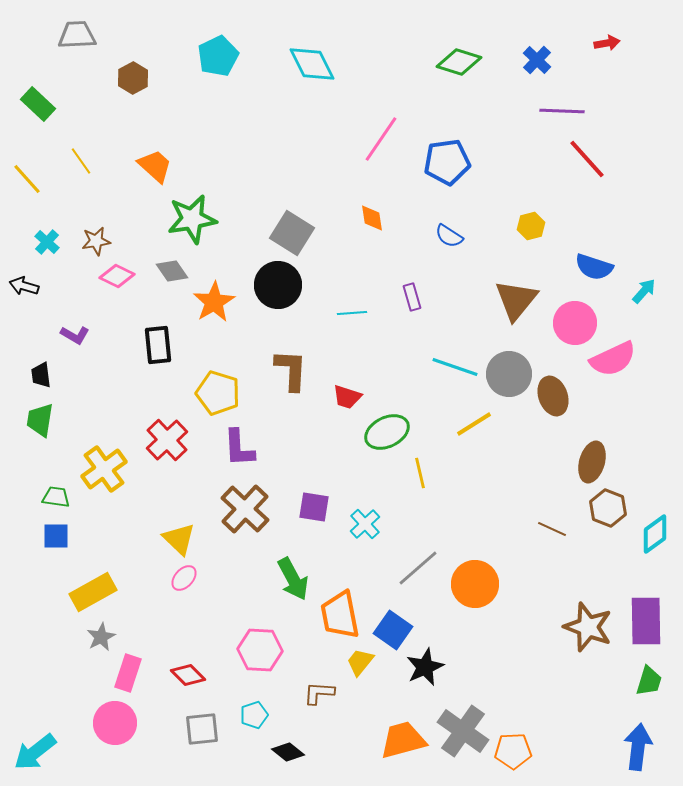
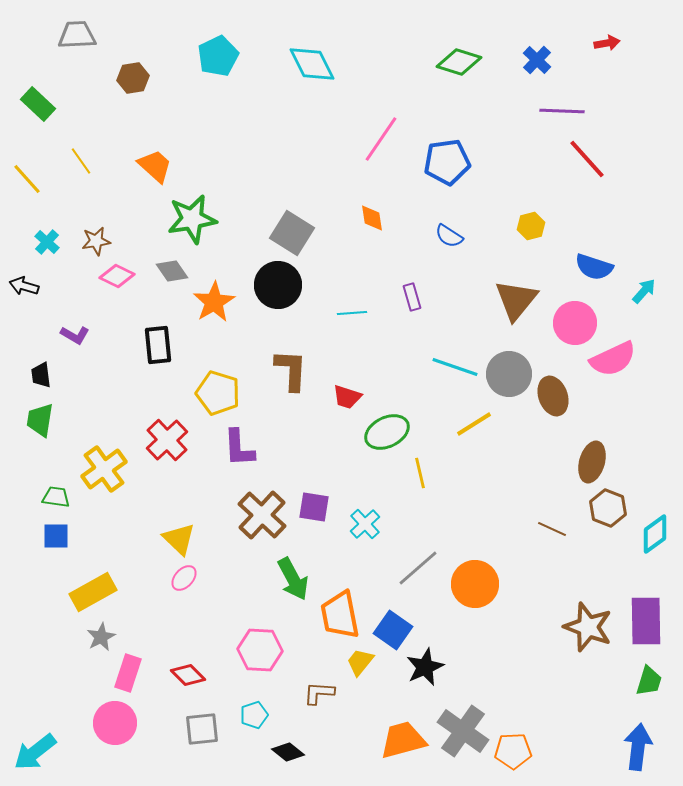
brown hexagon at (133, 78): rotated 20 degrees clockwise
brown cross at (245, 509): moved 17 px right, 6 px down
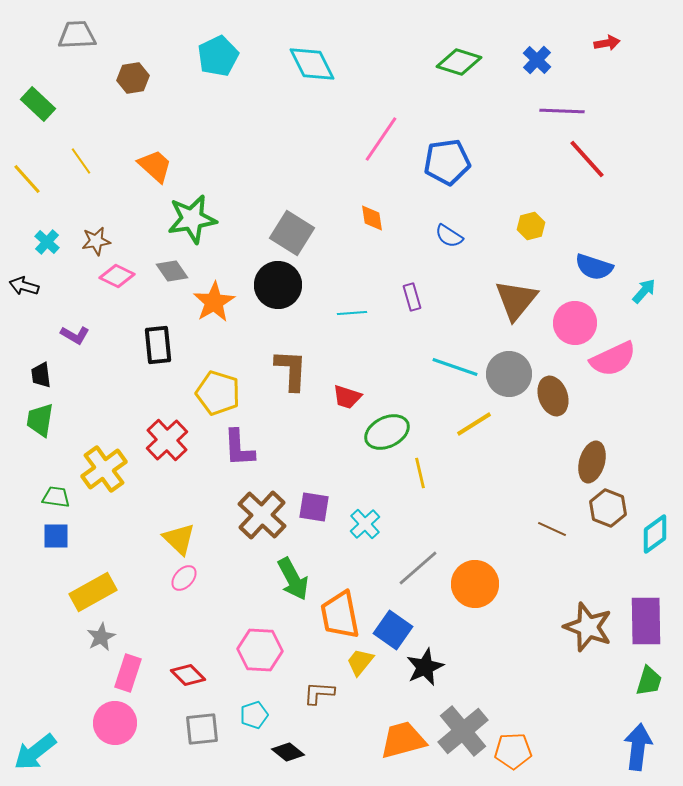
gray cross at (463, 731): rotated 15 degrees clockwise
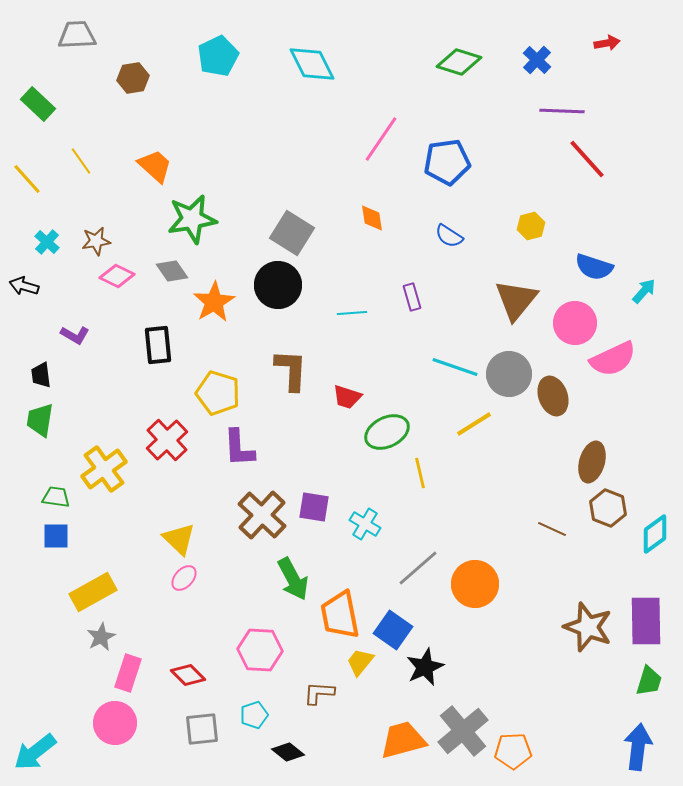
cyan cross at (365, 524): rotated 16 degrees counterclockwise
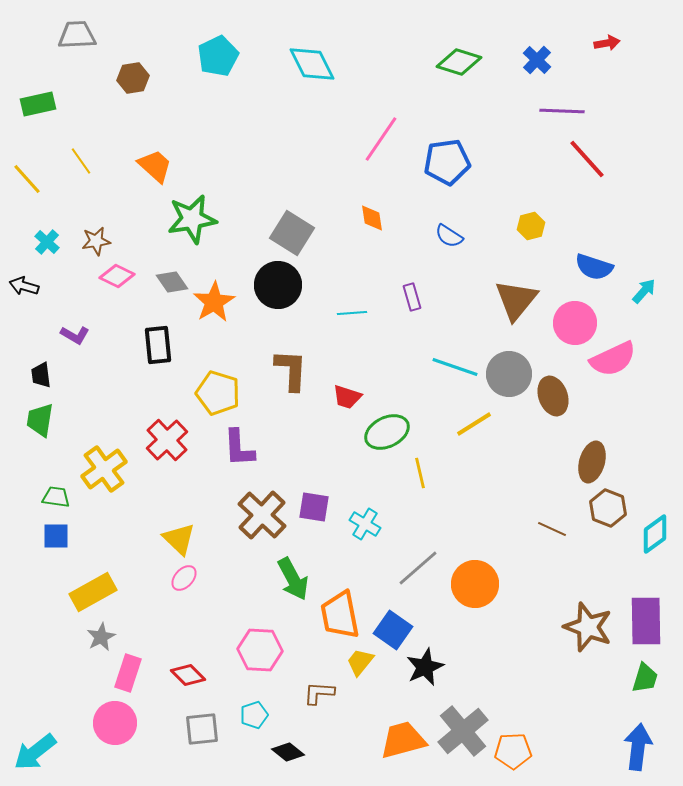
green rectangle at (38, 104): rotated 56 degrees counterclockwise
gray diamond at (172, 271): moved 11 px down
green trapezoid at (649, 681): moved 4 px left, 3 px up
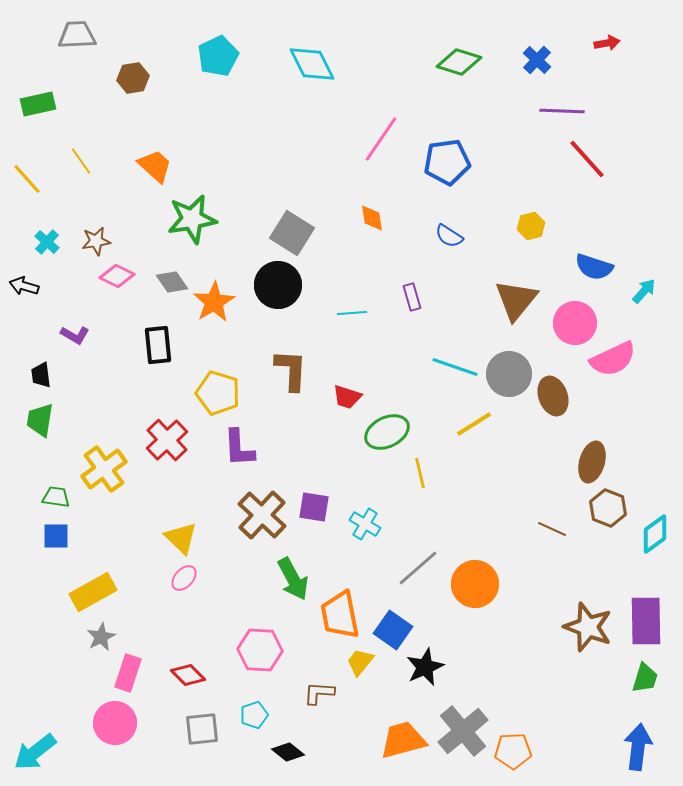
yellow triangle at (179, 539): moved 2 px right, 1 px up
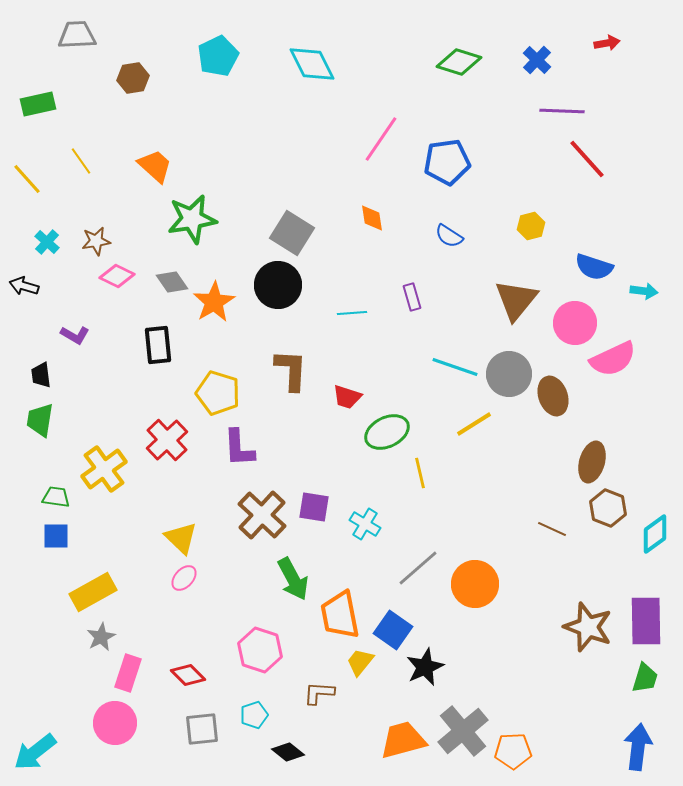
cyan arrow at (644, 291): rotated 56 degrees clockwise
pink hexagon at (260, 650): rotated 15 degrees clockwise
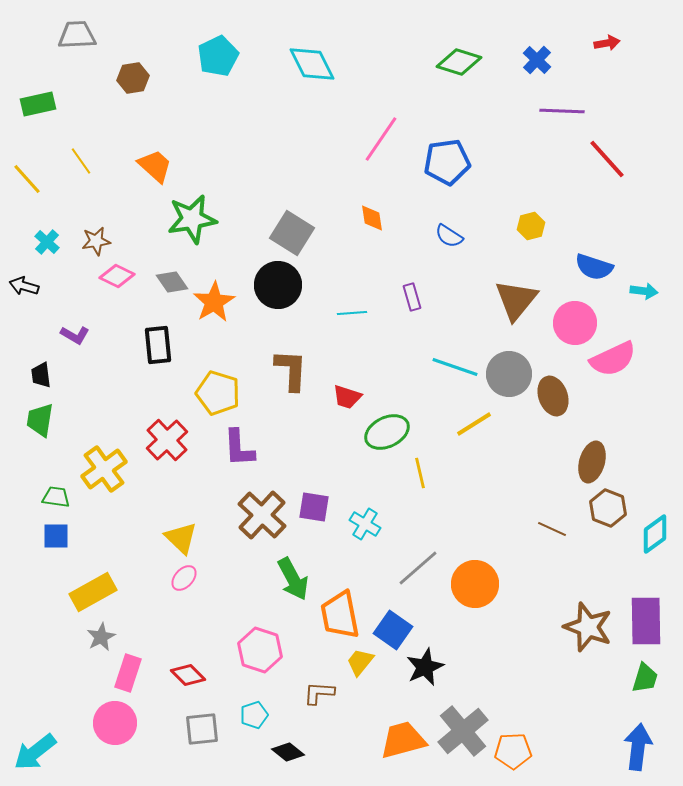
red line at (587, 159): moved 20 px right
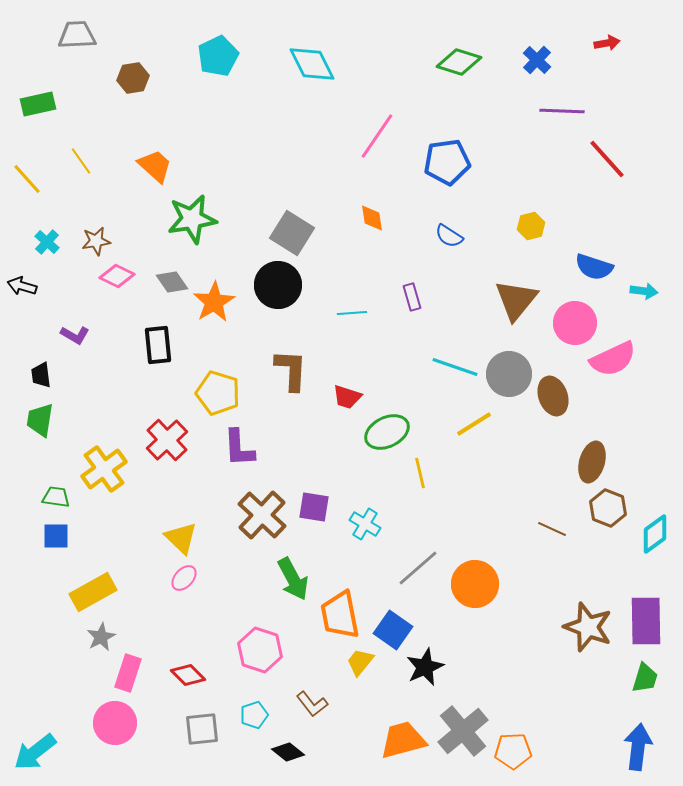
pink line at (381, 139): moved 4 px left, 3 px up
black arrow at (24, 286): moved 2 px left
brown L-shape at (319, 693): moved 7 px left, 11 px down; rotated 132 degrees counterclockwise
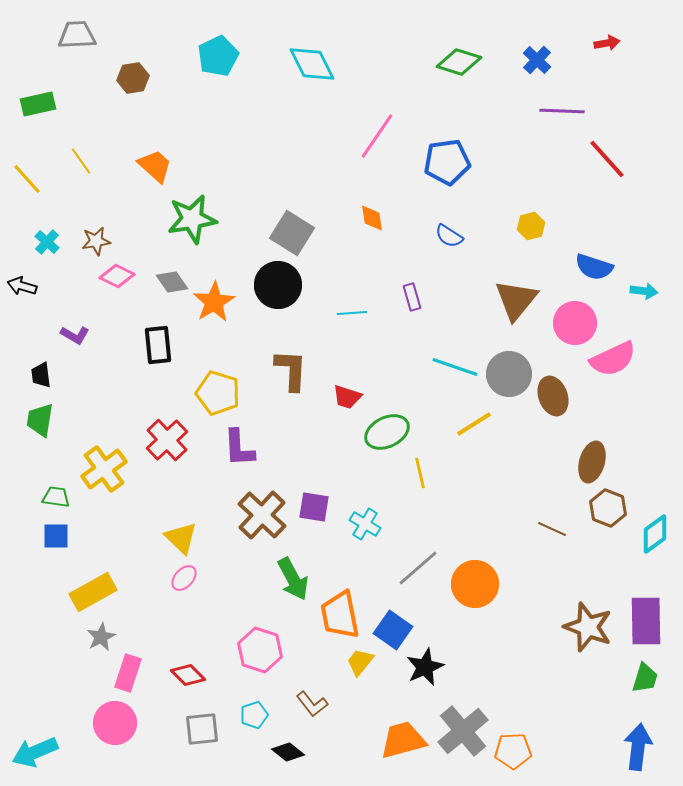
cyan arrow at (35, 752): rotated 15 degrees clockwise
